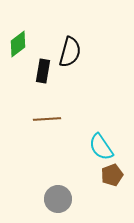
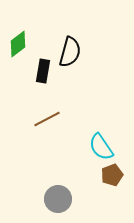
brown line: rotated 24 degrees counterclockwise
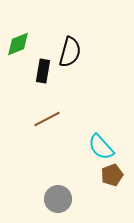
green diamond: rotated 16 degrees clockwise
cyan semicircle: rotated 8 degrees counterclockwise
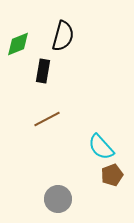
black semicircle: moved 7 px left, 16 px up
